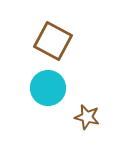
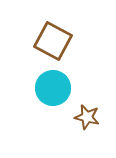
cyan circle: moved 5 px right
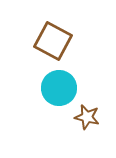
cyan circle: moved 6 px right
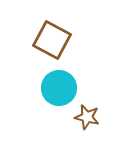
brown square: moved 1 px left, 1 px up
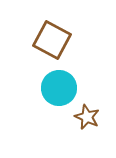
brown star: rotated 10 degrees clockwise
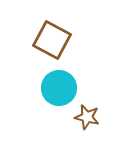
brown star: rotated 10 degrees counterclockwise
